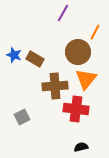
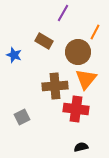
brown rectangle: moved 9 px right, 18 px up
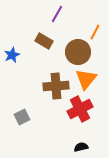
purple line: moved 6 px left, 1 px down
blue star: moved 2 px left; rotated 28 degrees clockwise
brown cross: moved 1 px right
red cross: moved 4 px right; rotated 35 degrees counterclockwise
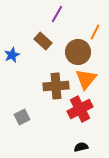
brown rectangle: moved 1 px left; rotated 12 degrees clockwise
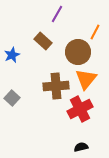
gray square: moved 10 px left, 19 px up; rotated 21 degrees counterclockwise
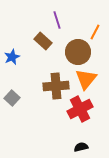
purple line: moved 6 px down; rotated 48 degrees counterclockwise
blue star: moved 2 px down
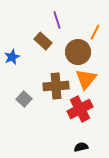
gray square: moved 12 px right, 1 px down
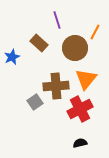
brown rectangle: moved 4 px left, 2 px down
brown circle: moved 3 px left, 4 px up
gray square: moved 11 px right, 3 px down; rotated 14 degrees clockwise
black semicircle: moved 1 px left, 4 px up
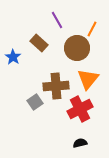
purple line: rotated 12 degrees counterclockwise
orange line: moved 3 px left, 3 px up
brown circle: moved 2 px right
blue star: moved 1 px right; rotated 14 degrees counterclockwise
orange triangle: moved 2 px right
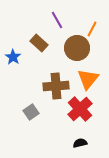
gray square: moved 4 px left, 10 px down
red cross: rotated 15 degrees counterclockwise
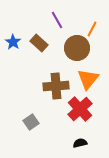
blue star: moved 15 px up
gray square: moved 10 px down
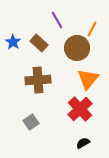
brown cross: moved 18 px left, 6 px up
black semicircle: moved 3 px right; rotated 16 degrees counterclockwise
